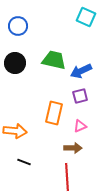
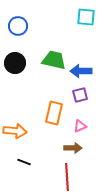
cyan square: rotated 18 degrees counterclockwise
blue arrow: rotated 25 degrees clockwise
purple square: moved 1 px up
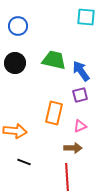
blue arrow: rotated 55 degrees clockwise
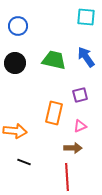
blue arrow: moved 5 px right, 14 px up
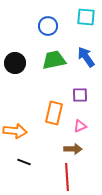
blue circle: moved 30 px right
green trapezoid: rotated 25 degrees counterclockwise
purple square: rotated 14 degrees clockwise
brown arrow: moved 1 px down
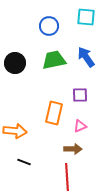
blue circle: moved 1 px right
